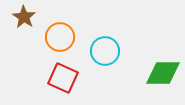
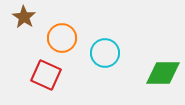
orange circle: moved 2 px right, 1 px down
cyan circle: moved 2 px down
red square: moved 17 px left, 3 px up
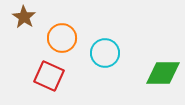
red square: moved 3 px right, 1 px down
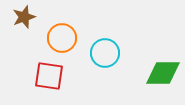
brown star: rotated 20 degrees clockwise
red square: rotated 16 degrees counterclockwise
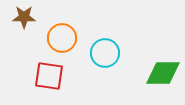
brown star: rotated 20 degrees clockwise
